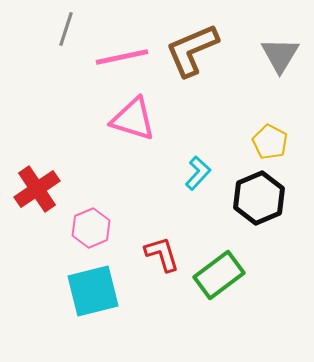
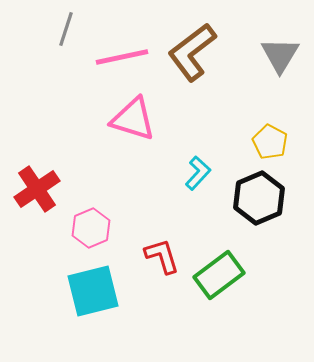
brown L-shape: moved 2 px down; rotated 14 degrees counterclockwise
red L-shape: moved 2 px down
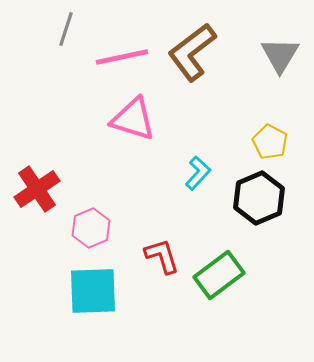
cyan square: rotated 12 degrees clockwise
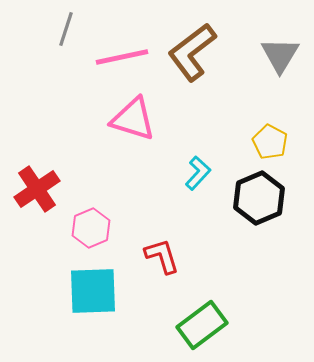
green rectangle: moved 17 px left, 50 px down
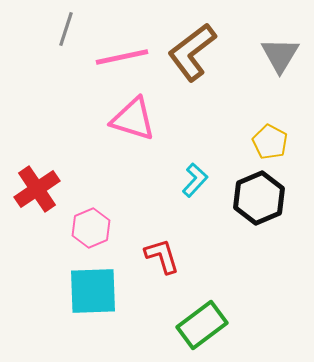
cyan L-shape: moved 3 px left, 7 px down
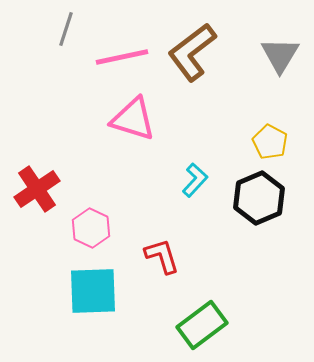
pink hexagon: rotated 12 degrees counterclockwise
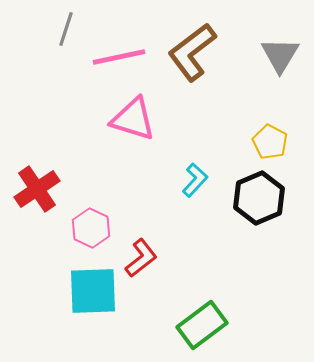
pink line: moved 3 px left
red L-shape: moved 21 px left, 2 px down; rotated 69 degrees clockwise
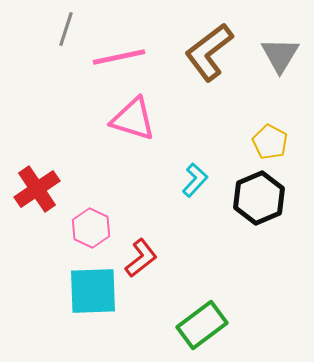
brown L-shape: moved 17 px right
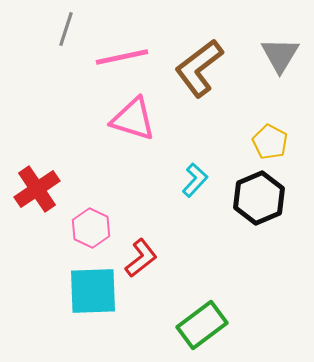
brown L-shape: moved 10 px left, 16 px down
pink line: moved 3 px right
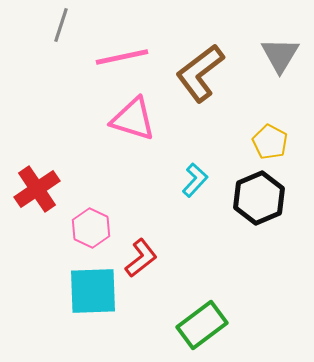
gray line: moved 5 px left, 4 px up
brown L-shape: moved 1 px right, 5 px down
